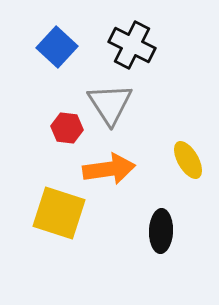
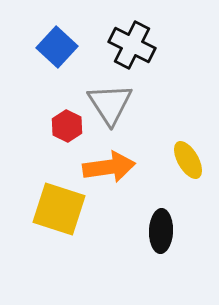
red hexagon: moved 2 px up; rotated 20 degrees clockwise
orange arrow: moved 2 px up
yellow square: moved 4 px up
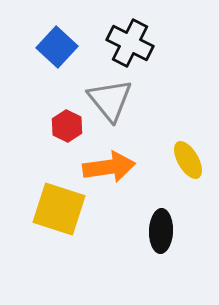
black cross: moved 2 px left, 2 px up
gray triangle: moved 4 px up; rotated 6 degrees counterclockwise
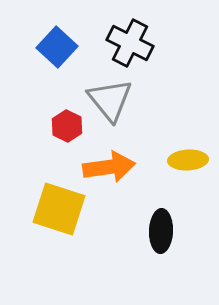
yellow ellipse: rotated 63 degrees counterclockwise
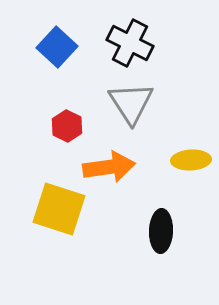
gray triangle: moved 21 px right, 3 px down; rotated 6 degrees clockwise
yellow ellipse: moved 3 px right
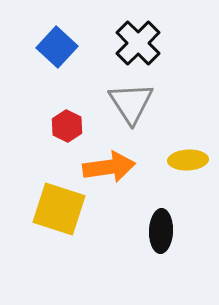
black cross: moved 8 px right; rotated 18 degrees clockwise
yellow ellipse: moved 3 px left
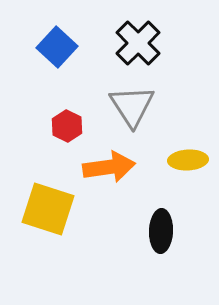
gray triangle: moved 1 px right, 3 px down
yellow square: moved 11 px left
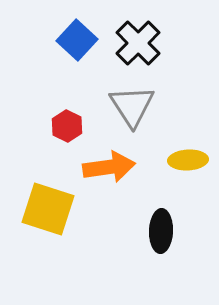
blue square: moved 20 px right, 7 px up
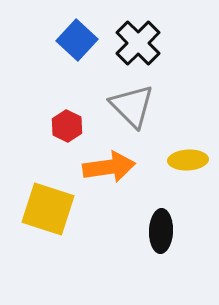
gray triangle: rotated 12 degrees counterclockwise
